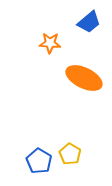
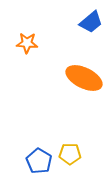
blue trapezoid: moved 2 px right
orange star: moved 23 px left
yellow pentagon: rotated 30 degrees counterclockwise
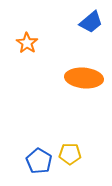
orange star: rotated 30 degrees clockwise
orange ellipse: rotated 21 degrees counterclockwise
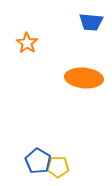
blue trapezoid: rotated 45 degrees clockwise
yellow pentagon: moved 12 px left, 13 px down
blue pentagon: moved 1 px left
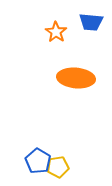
orange star: moved 29 px right, 11 px up
orange ellipse: moved 8 px left
yellow pentagon: rotated 10 degrees counterclockwise
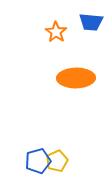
orange ellipse: rotated 6 degrees counterclockwise
blue pentagon: rotated 25 degrees clockwise
yellow pentagon: moved 1 px left, 6 px up; rotated 15 degrees counterclockwise
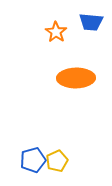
blue pentagon: moved 5 px left, 1 px up
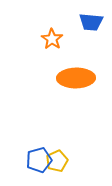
orange star: moved 4 px left, 7 px down
blue pentagon: moved 6 px right
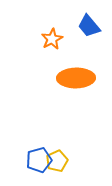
blue trapezoid: moved 2 px left, 4 px down; rotated 45 degrees clockwise
orange star: rotated 10 degrees clockwise
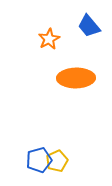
orange star: moved 3 px left
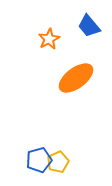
orange ellipse: rotated 36 degrees counterclockwise
yellow pentagon: moved 1 px right, 1 px down
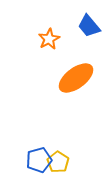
yellow pentagon: rotated 15 degrees counterclockwise
